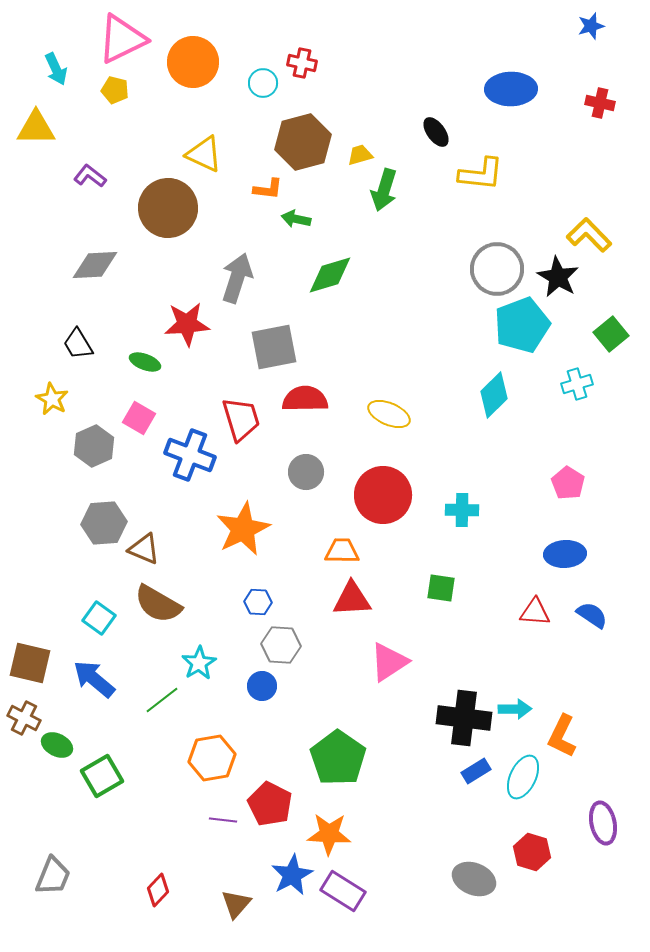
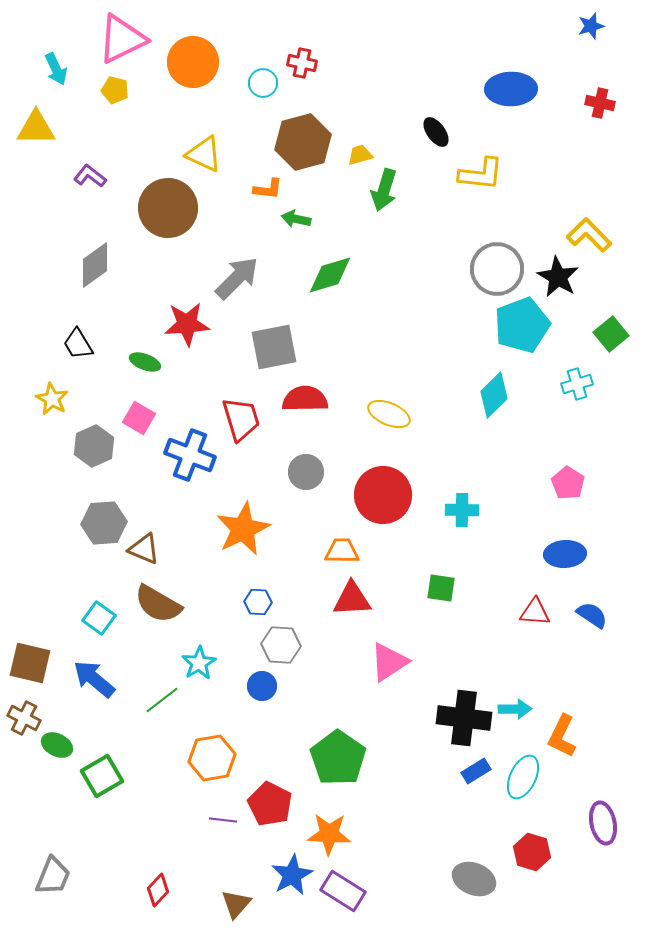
gray diamond at (95, 265): rotated 33 degrees counterclockwise
gray arrow at (237, 278): rotated 27 degrees clockwise
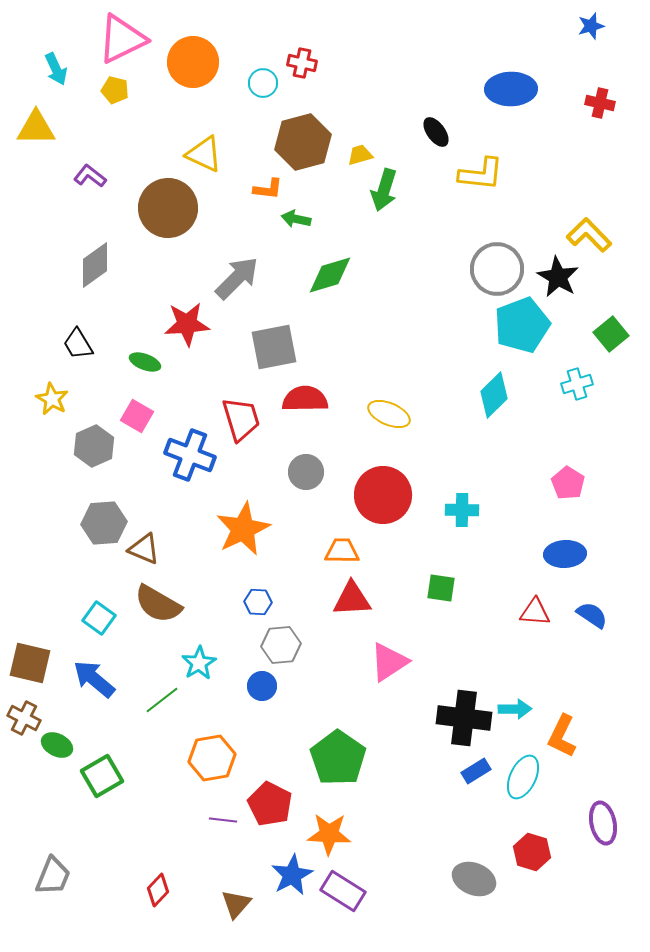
pink square at (139, 418): moved 2 px left, 2 px up
gray hexagon at (281, 645): rotated 9 degrees counterclockwise
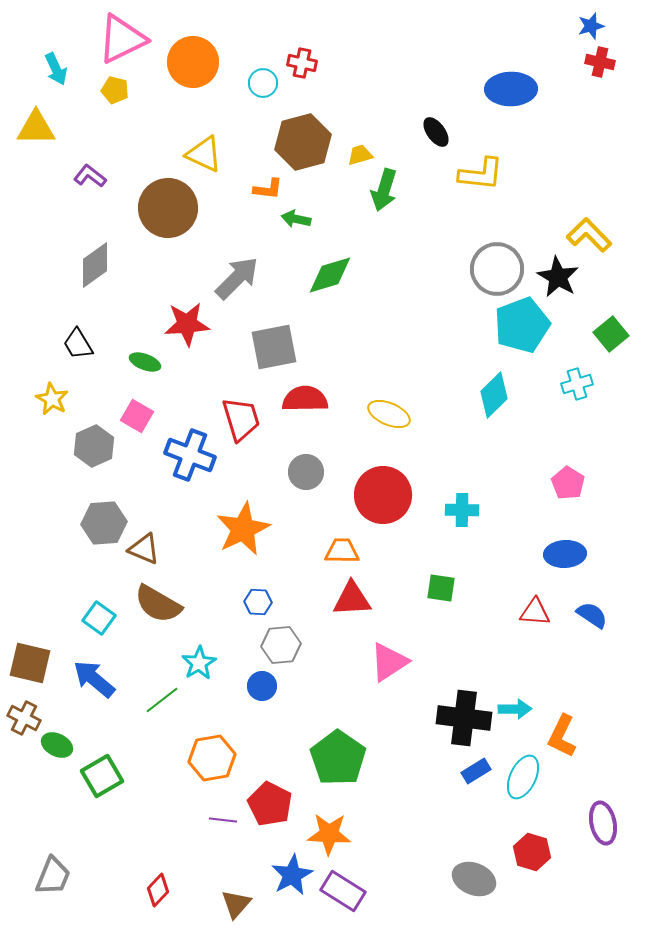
red cross at (600, 103): moved 41 px up
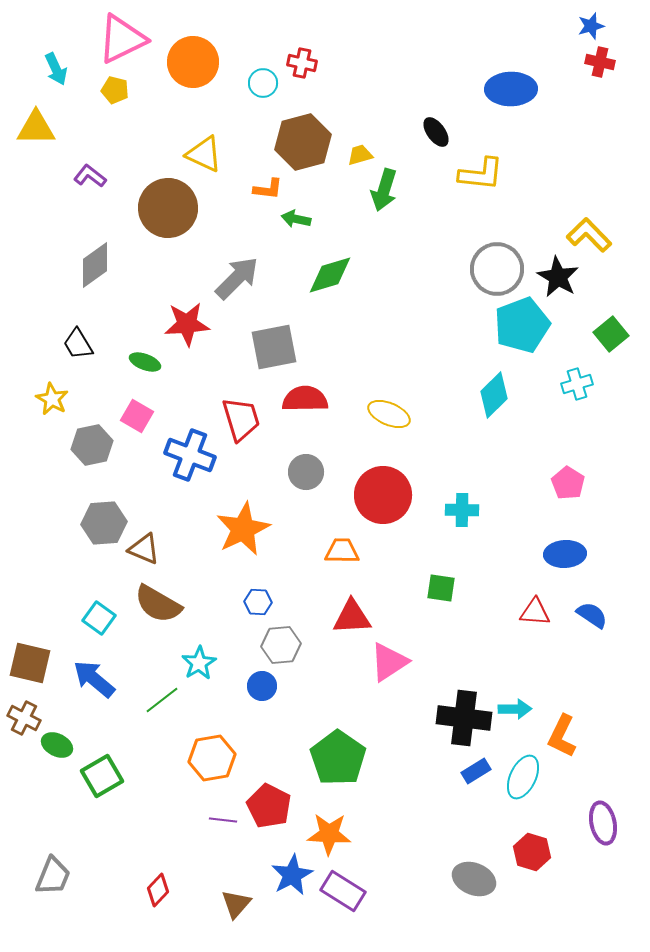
gray hexagon at (94, 446): moved 2 px left, 1 px up; rotated 12 degrees clockwise
red triangle at (352, 599): moved 18 px down
red pentagon at (270, 804): moved 1 px left, 2 px down
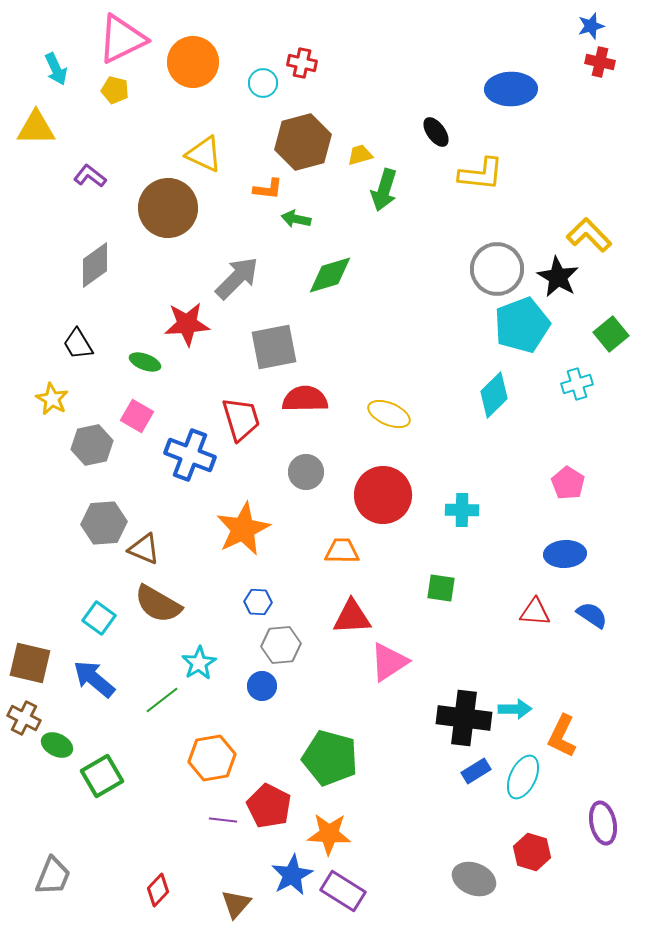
green pentagon at (338, 758): moved 8 px left; rotated 20 degrees counterclockwise
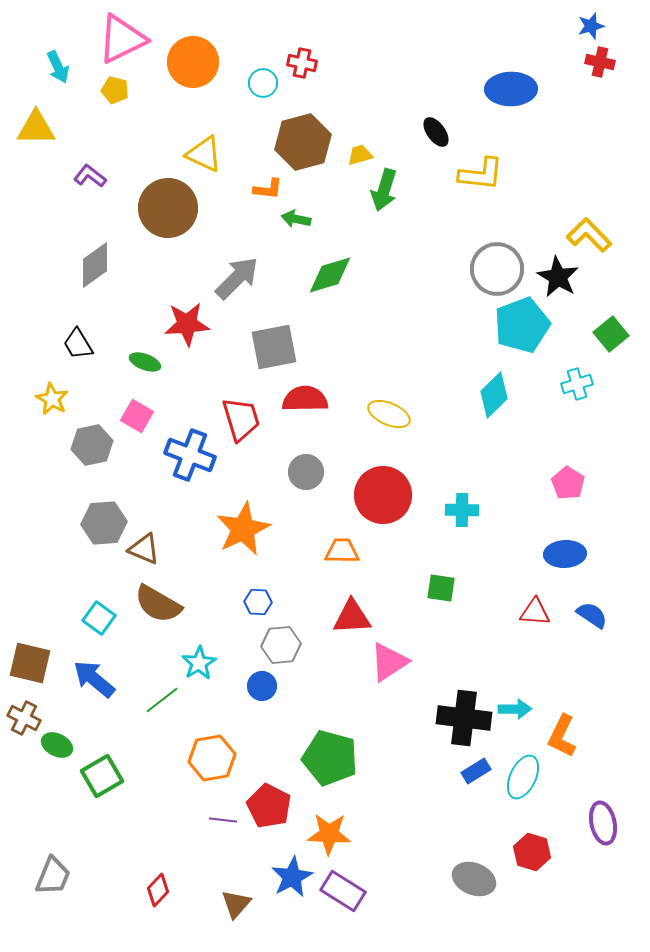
cyan arrow at (56, 69): moved 2 px right, 2 px up
blue star at (292, 875): moved 2 px down
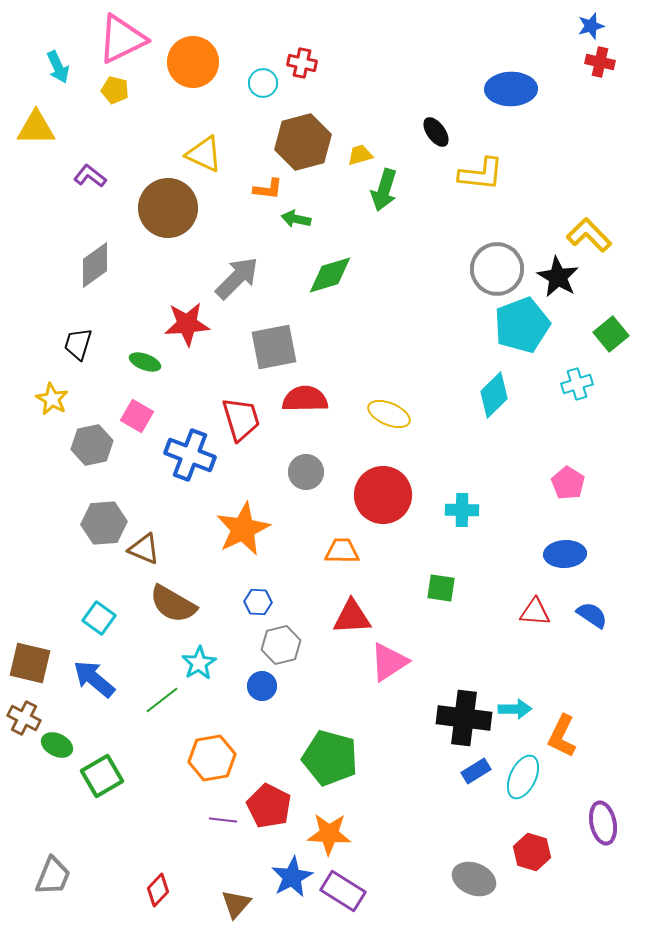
black trapezoid at (78, 344): rotated 48 degrees clockwise
brown semicircle at (158, 604): moved 15 px right
gray hexagon at (281, 645): rotated 9 degrees counterclockwise
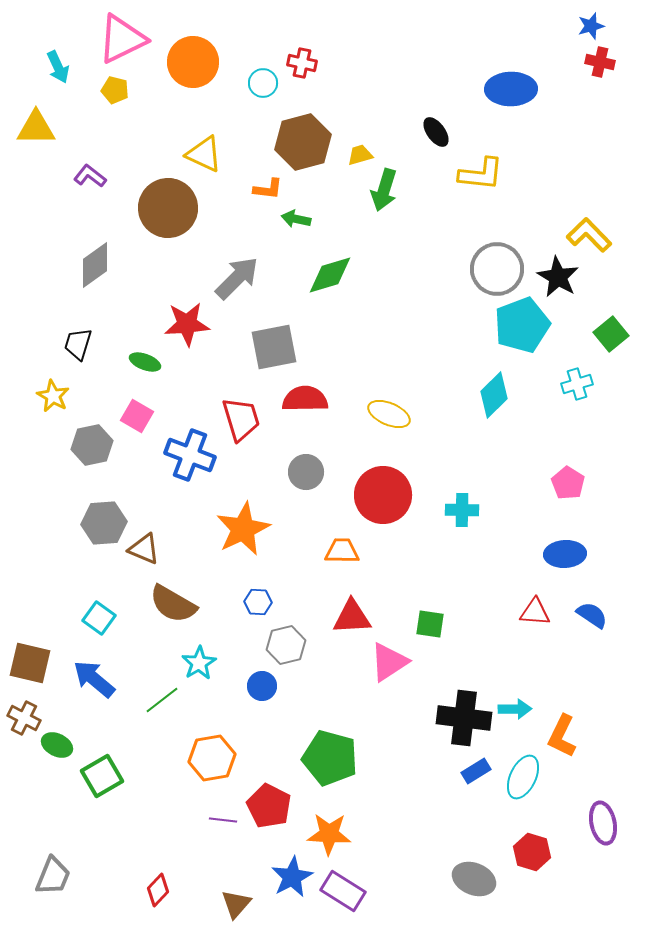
yellow star at (52, 399): moved 1 px right, 3 px up
green square at (441, 588): moved 11 px left, 36 px down
gray hexagon at (281, 645): moved 5 px right
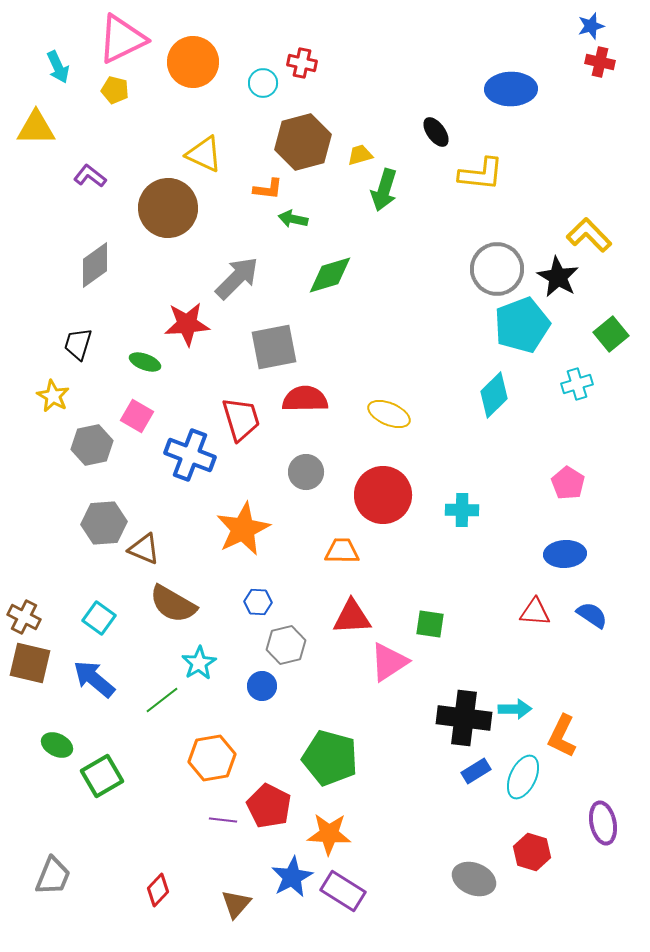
green arrow at (296, 219): moved 3 px left
brown cross at (24, 718): moved 101 px up
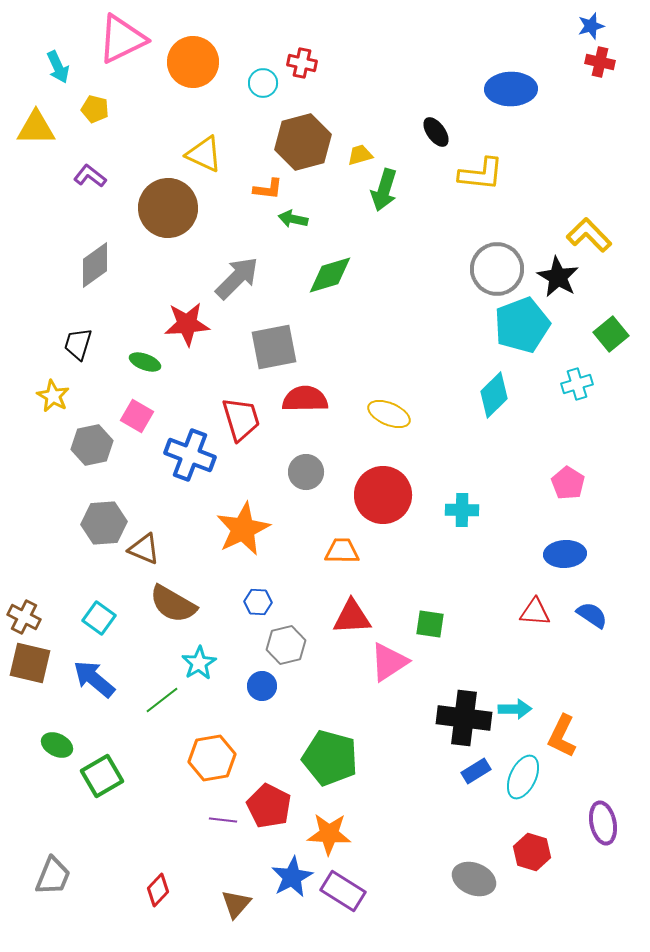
yellow pentagon at (115, 90): moved 20 px left, 19 px down
